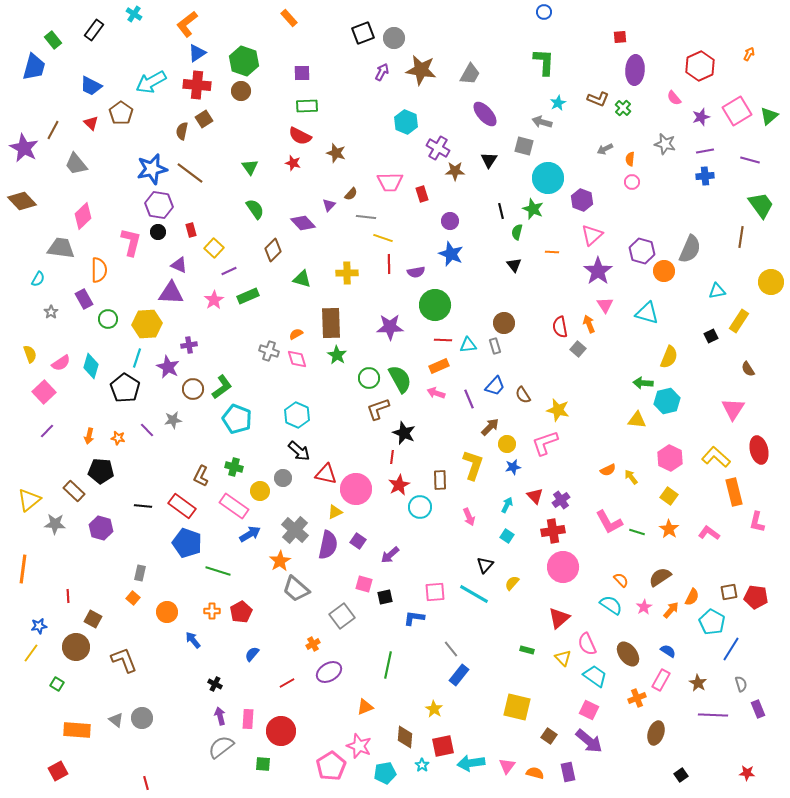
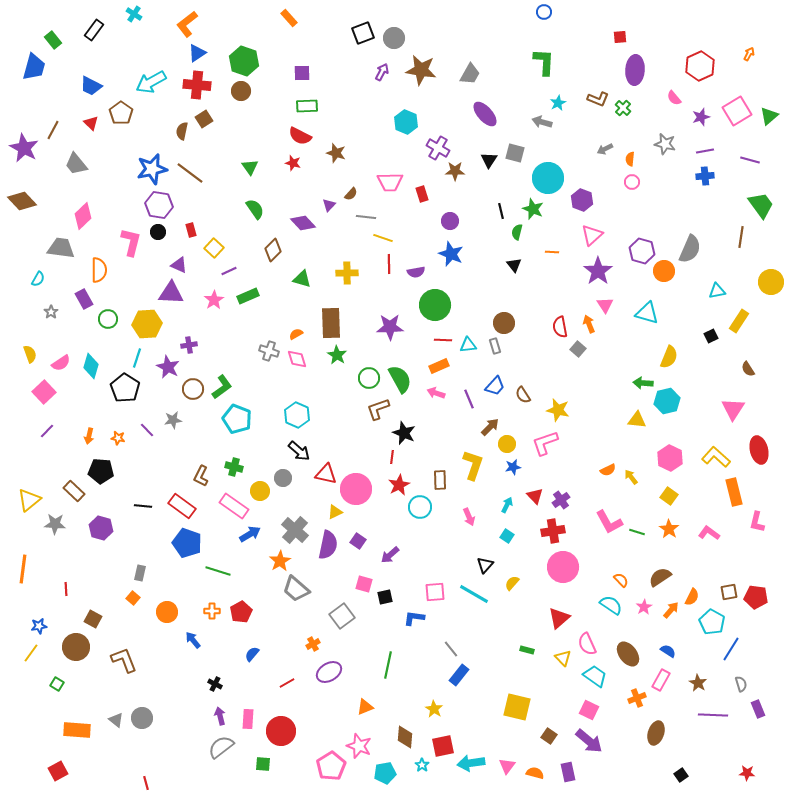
gray square at (524, 146): moved 9 px left, 7 px down
red line at (68, 596): moved 2 px left, 7 px up
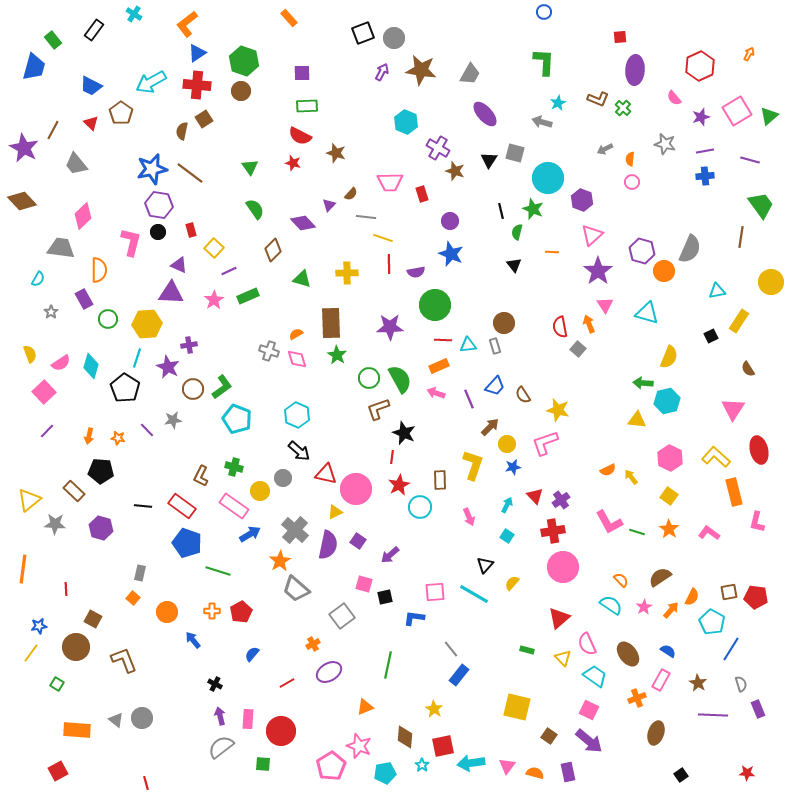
brown star at (455, 171): rotated 18 degrees clockwise
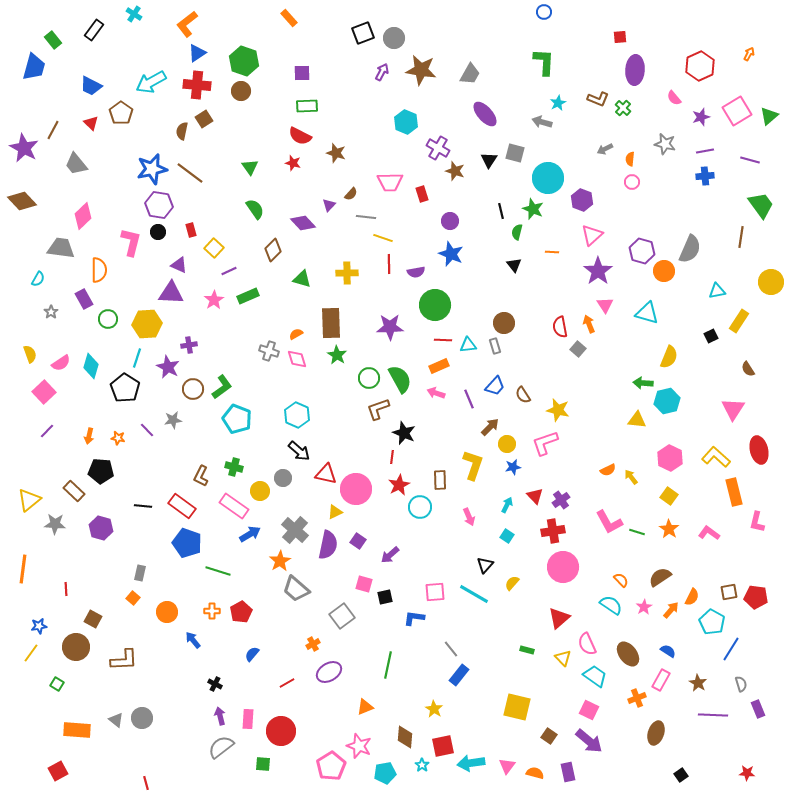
brown L-shape at (124, 660): rotated 108 degrees clockwise
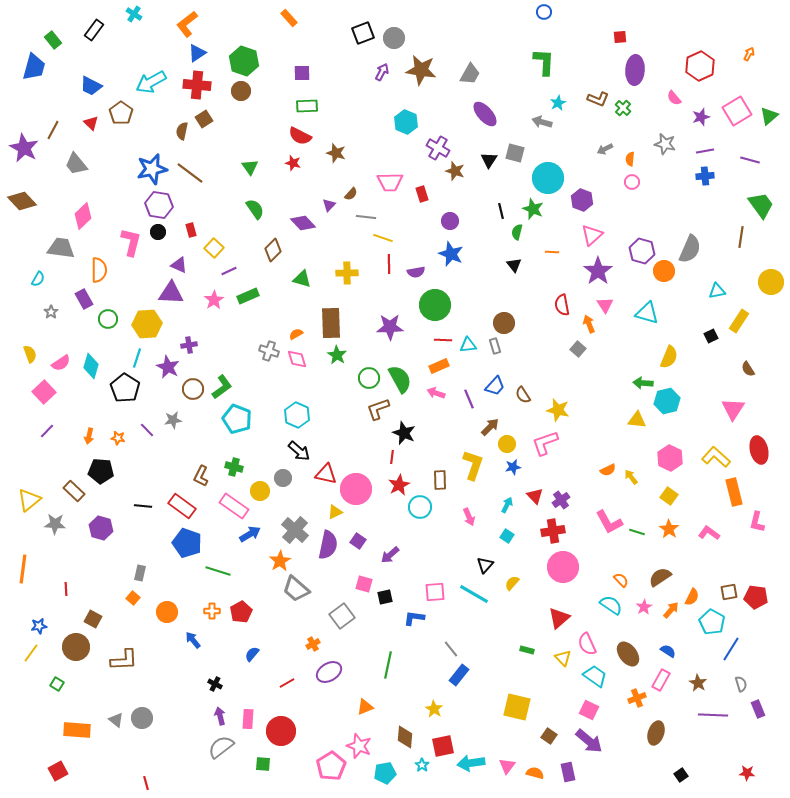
red semicircle at (560, 327): moved 2 px right, 22 px up
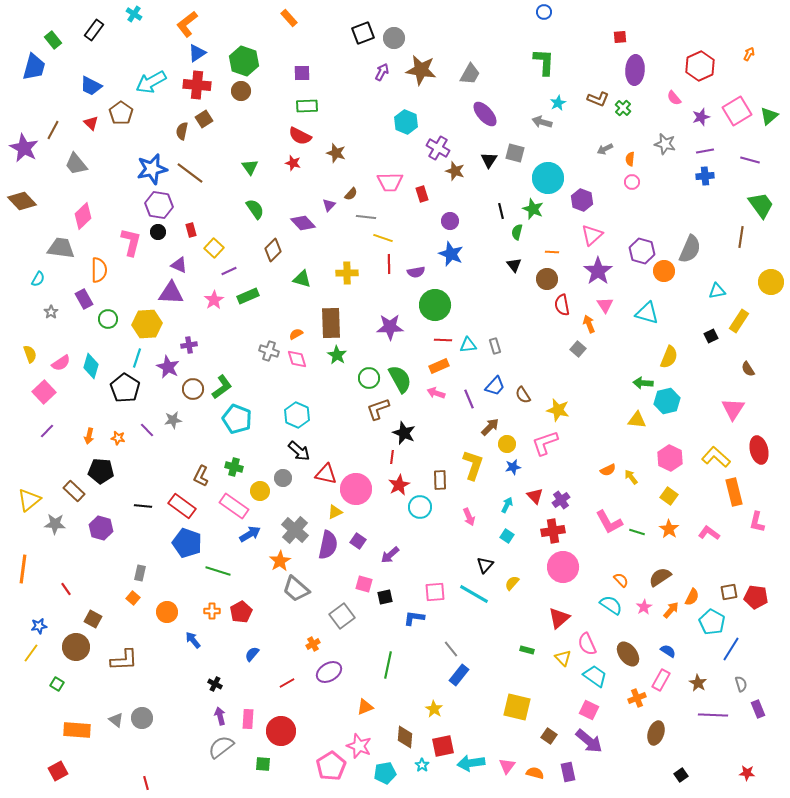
brown circle at (504, 323): moved 43 px right, 44 px up
red line at (66, 589): rotated 32 degrees counterclockwise
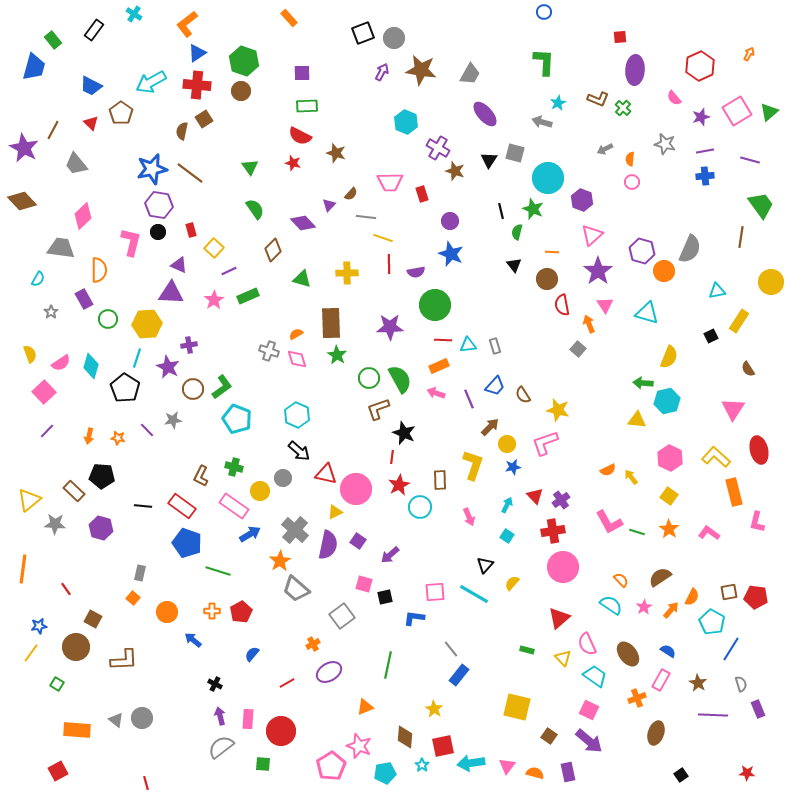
green triangle at (769, 116): moved 4 px up
black pentagon at (101, 471): moved 1 px right, 5 px down
blue arrow at (193, 640): rotated 12 degrees counterclockwise
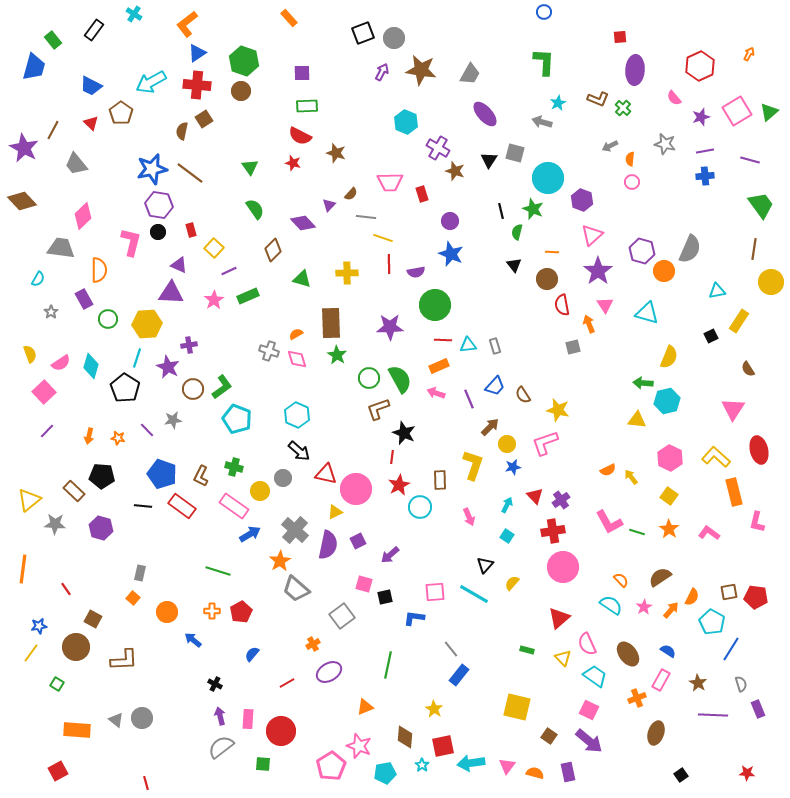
gray arrow at (605, 149): moved 5 px right, 3 px up
brown line at (741, 237): moved 13 px right, 12 px down
gray square at (578, 349): moved 5 px left, 2 px up; rotated 35 degrees clockwise
purple square at (358, 541): rotated 28 degrees clockwise
blue pentagon at (187, 543): moved 25 px left, 69 px up
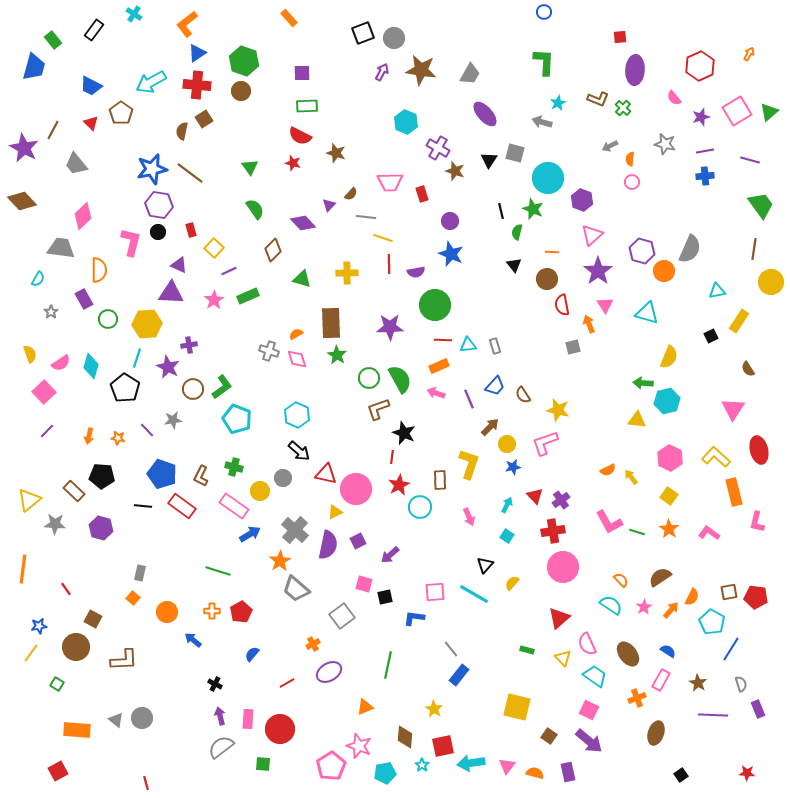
yellow L-shape at (473, 465): moved 4 px left, 1 px up
red circle at (281, 731): moved 1 px left, 2 px up
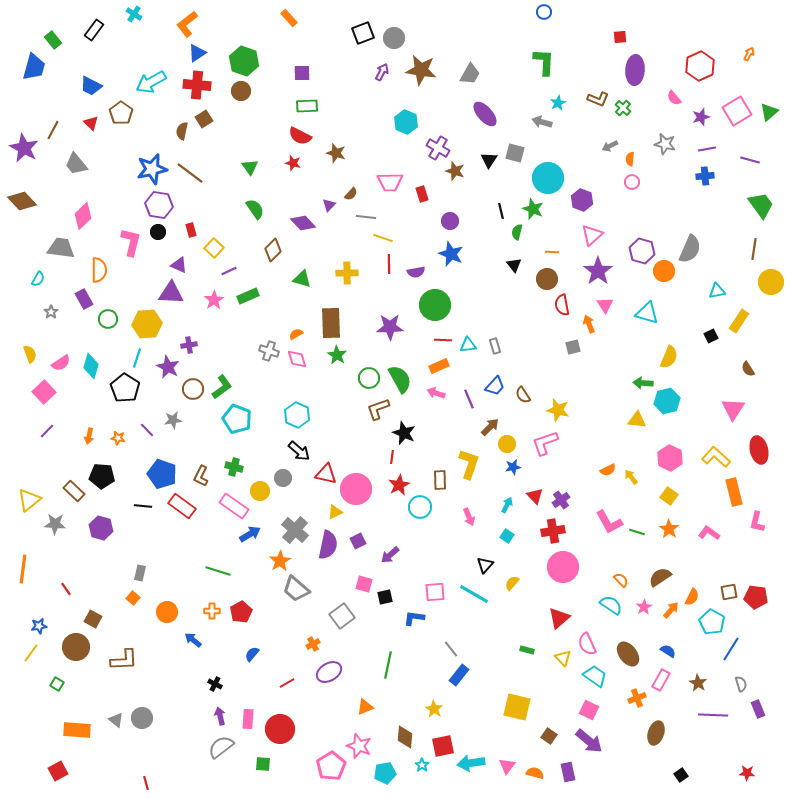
purple line at (705, 151): moved 2 px right, 2 px up
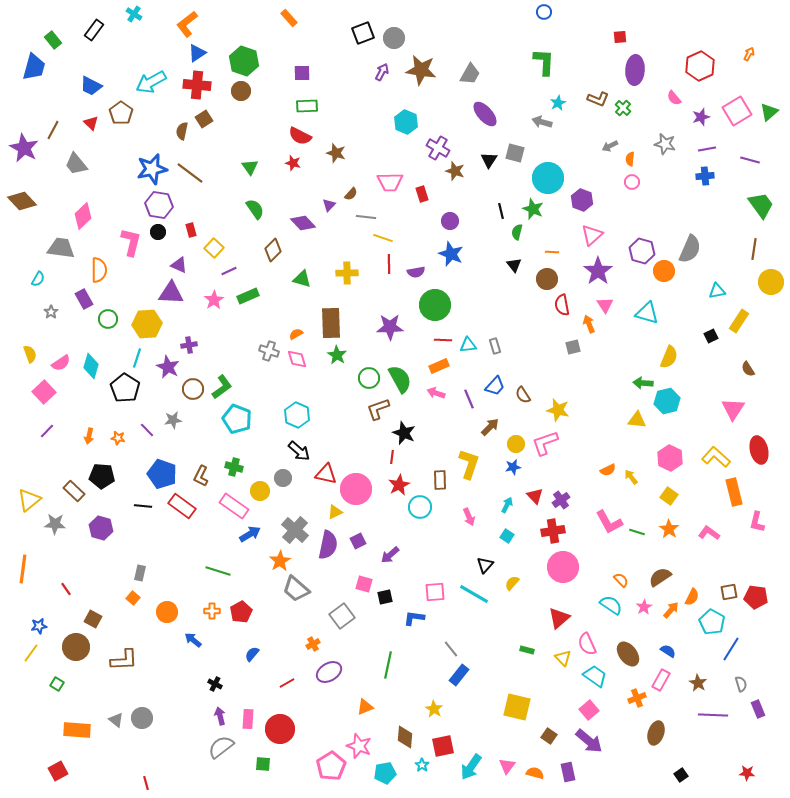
yellow circle at (507, 444): moved 9 px right
pink square at (589, 710): rotated 24 degrees clockwise
cyan arrow at (471, 763): moved 4 px down; rotated 48 degrees counterclockwise
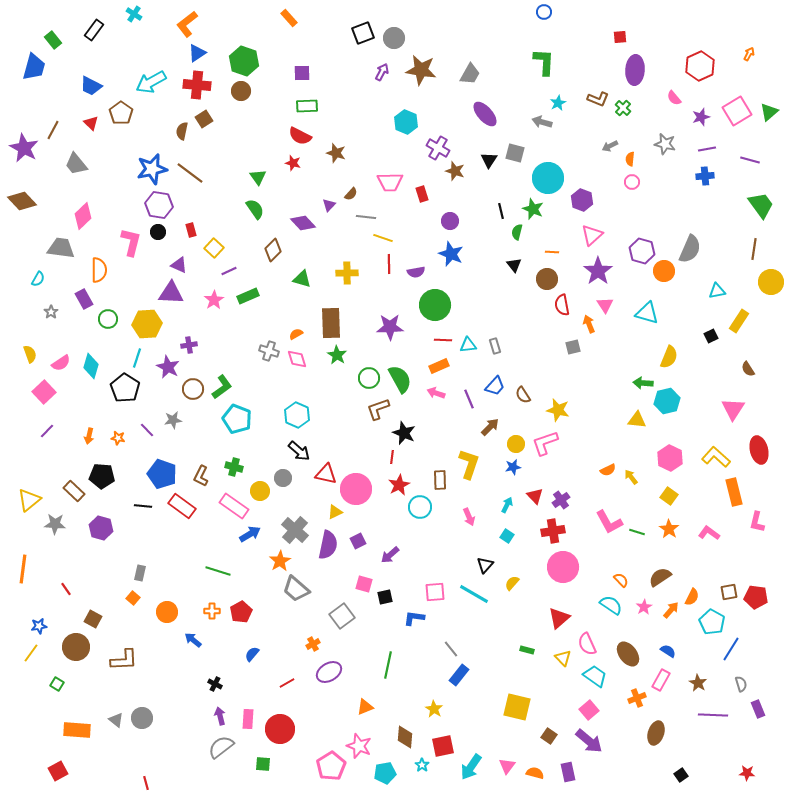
green triangle at (250, 167): moved 8 px right, 10 px down
